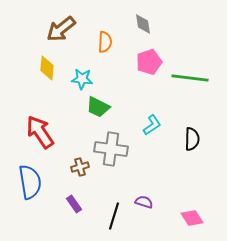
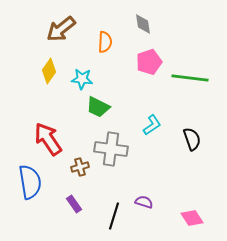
yellow diamond: moved 2 px right, 3 px down; rotated 30 degrees clockwise
red arrow: moved 8 px right, 7 px down
black semicircle: rotated 20 degrees counterclockwise
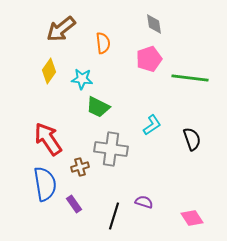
gray diamond: moved 11 px right
orange semicircle: moved 2 px left, 1 px down; rotated 10 degrees counterclockwise
pink pentagon: moved 3 px up
blue semicircle: moved 15 px right, 2 px down
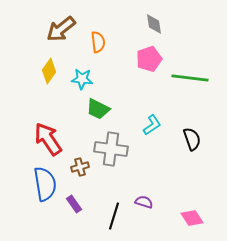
orange semicircle: moved 5 px left, 1 px up
green trapezoid: moved 2 px down
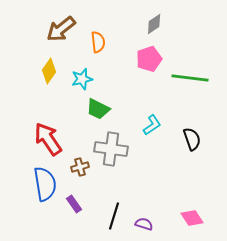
gray diamond: rotated 65 degrees clockwise
cyan star: rotated 20 degrees counterclockwise
purple semicircle: moved 22 px down
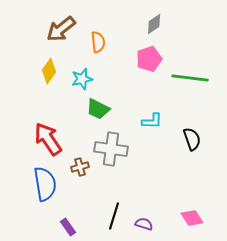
cyan L-shape: moved 4 px up; rotated 35 degrees clockwise
purple rectangle: moved 6 px left, 23 px down
